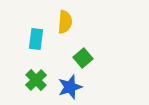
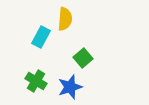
yellow semicircle: moved 3 px up
cyan rectangle: moved 5 px right, 2 px up; rotated 20 degrees clockwise
green cross: moved 1 px down; rotated 15 degrees counterclockwise
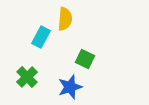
green square: moved 2 px right, 1 px down; rotated 24 degrees counterclockwise
green cross: moved 9 px left, 4 px up; rotated 15 degrees clockwise
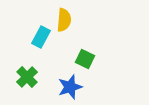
yellow semicircle: moved 1 px left, 1 px down
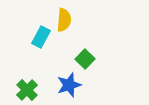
green square: rotated 18 degrees clockwise
green cross: moved 13 px down
blue star: moved 1 px left, 2 px up
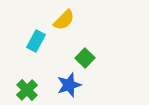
yellow semicircle: rotated 40 degrees clockwise
cyan rectangle: moved 5 px left, 4 px down
green square: moved 1 px up
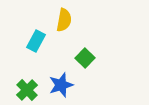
yellow semicircle: rotated 35 degrees counterclockwise
blue star: moved 8 px left
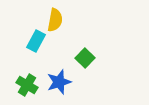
yellow semicircle: moved 9 px left
blue star: moved 2 px left, 3 px up
green cross: moved 5 px up; rotated 15 degrees counterclockwise
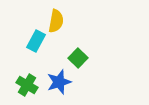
yellow semicircle: moved 1 px right, 1 px down
green square: moved 7 px left
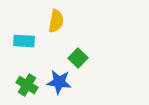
cyan rectangle: moved 12 px left; rotated 65 degrees clockwise
blue star: rotated 25 degrees clockwise
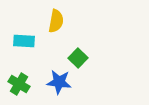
green cross: moved 8 px left, 1 px up
